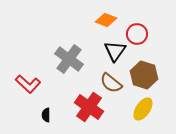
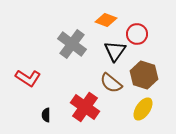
gray cross: moved 3 px right, 15 px up
red L-shape: moved 6 px up; rotated 10 degrees counterclockwise
red cross: moved 4 px left
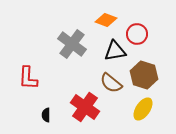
black triangle: rotated 45 degrees clockwise
red L-shape: rotated 60 degrees clockwise
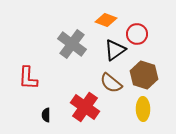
black triangle: moved 1 px up; rotated 25 degrees counterclockwise
yellow ellipse: rotated 35 degrees counterclockwise
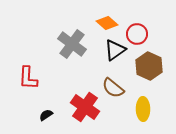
orange diamond: moved 1 px right, 3 px down; rotated 20 degrees clockwise
brown hexagon: moved 5 px right, 9 px up; rotated 8 degrees clockwise
brown semicircle: moved 2 px right, 5 px down
black semicircle: rotated 56 degrees clockwise
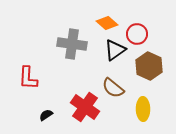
gray cross: rotated 28 degrees counterclockwise
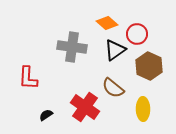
gray cross: moved 3 px down
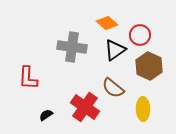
red circle: moved 3 px right, 1 px down
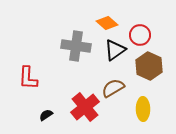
gray cross: moved 4 px right, 1 px up
brown semicircle: rotated 110 degrees clockwise
red cross: rotated 16 degrees clockwise
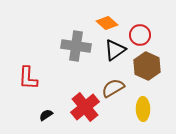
brown hexagon: moved 2 px left
